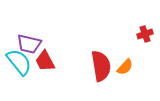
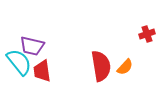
red cross: moved 2 px right
purple trapezoid: moved 3 px right, 2 px down
red trapezoid: moved 3 px left, 10 px down; rotated 20 degrees clockwise
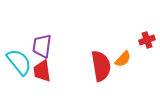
red cross: moved 6 px down
purple trapezoid: moved 10 px right; rotated 85 degrees clockwise
orange semicircle: moved 2 px left, 8 px up
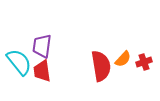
red cross: moved 3 px left, 22 px down
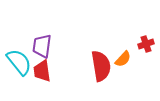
red cross: moved 2 px right, 18 px up
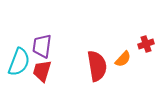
cyan semicircle: rotated 60 degrees clockwise
red semicircle: moved 4 px left
red trapezoid: rotated 25 degrees clockwise
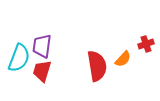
cyan semicircle: moved 4 px up
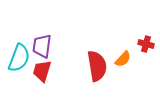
red cross: rotated 35 degrees clockwise
